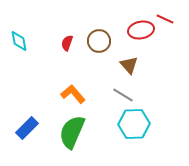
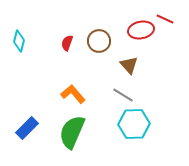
cyan diamond: rotated 25 degrees clockwise
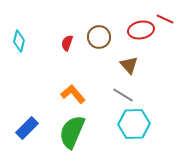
brown circle: moved 4 px up
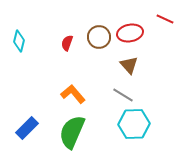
red ellipse: moved 11 px left, 3 px down
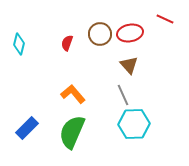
brown circle: moved 1 px right, 3 px up
cyan diamond: moved 3 px down
gray line: rotated 35 degrees clockwise
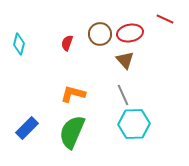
brown triangle: moved 4 px left, 5 px up
orange L-shape: rotated 35 degrees counterclockwise
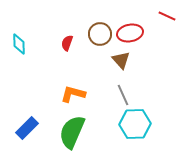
red line: moved 2 px right, 3 px up
cyan diamond: rotated 15 degrees counterclockwise
brown triangle: moved 4 px left
cyan hexagon: moved 1 px right
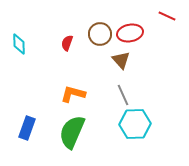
blue rectangle: rotated 25 degrees counterclockwise
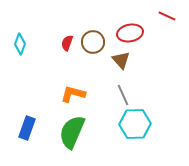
brown circle: moved 7 px left, 8 px down
cyan diamond: moved 1 px right; rotated 20 degrees clockwise
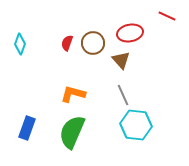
brown circle: moved 1 px down
cyan hexagon: moved 1 px right, 1 px down; rotated 8 degrees clockwise
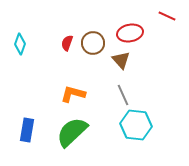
blue rectangle: moved 2 px down; rotated 10 degrees counterclockwise
green semicircle: rotated 24 degrees clockwise
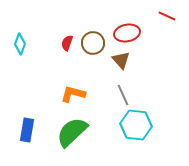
red ellipse: moved 3 px left
